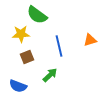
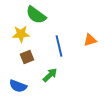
green semicircle: moved 1 px left
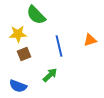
green semicircle: rotated 10 degrees clockwise
yellow star: moved 3 px left
brown square: moved 3 px left, 3 px up
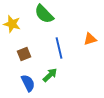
green semicircle: moved 8 px right, 1 px up
yellow star: moved 6 px left, 10 px up; rotated 18 degrees clockwise
orange triangle: moved 1 px up
blue line: moved 2 px down
blue semicircle: moved 10 px right, 3 px up; rotated 138 degrees counterclockwise
